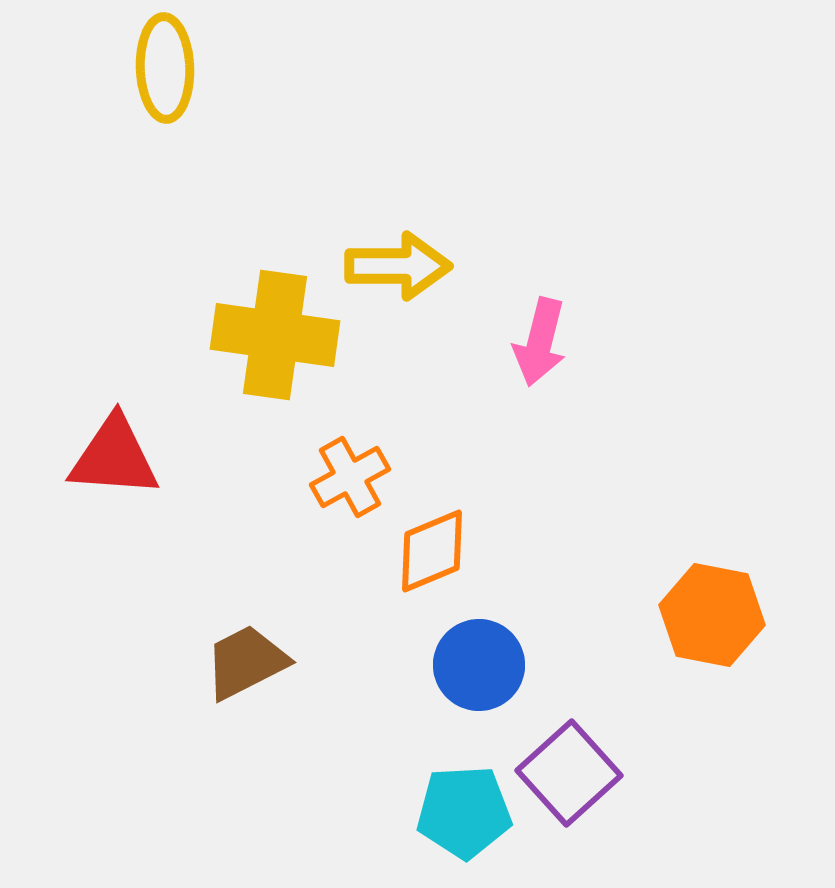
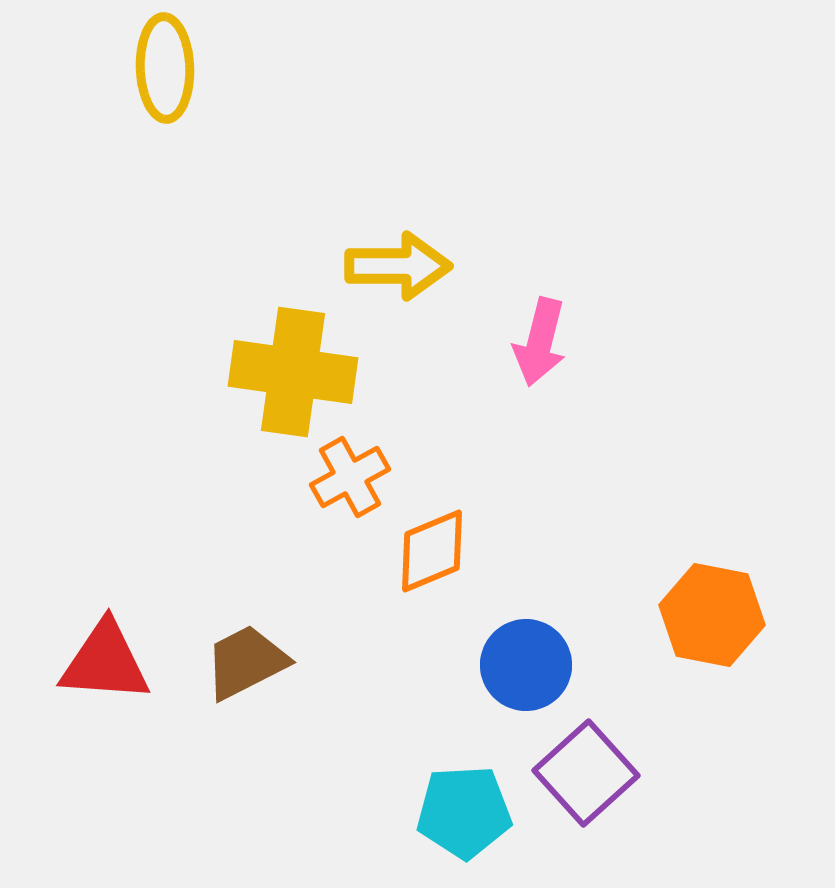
yellow cross: moved 18 px right, 37 px down
red triangle: moved 9 px left, 205 px down
blue circle: moved 47 px right
purple square: moved 17 px right
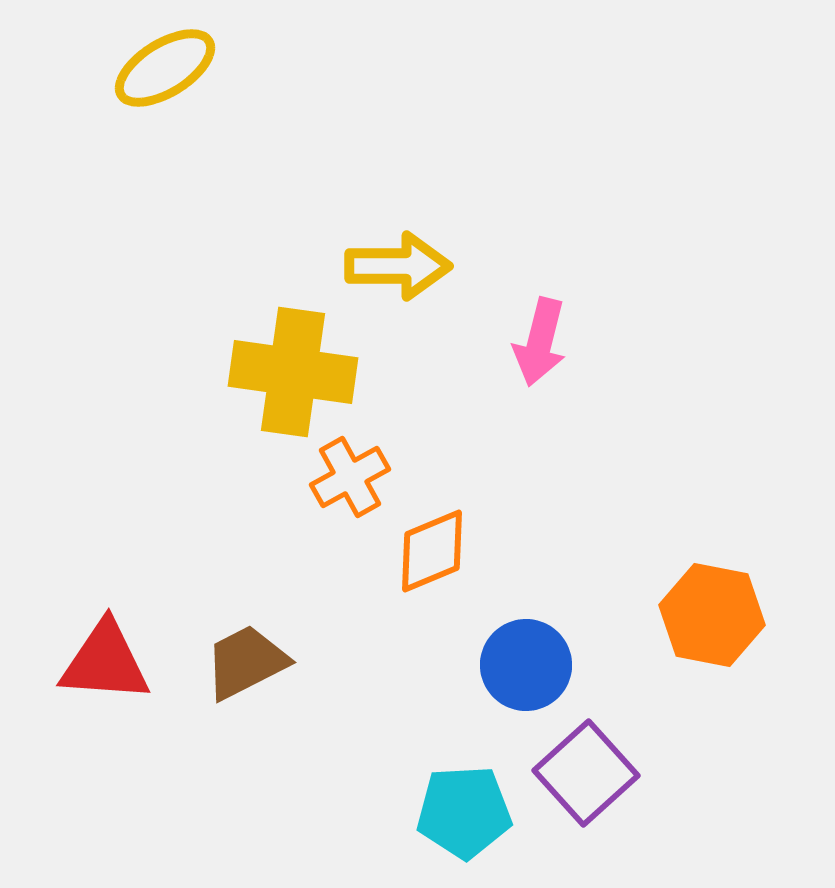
yellow ellipse: rotated 60 degrees clockwise
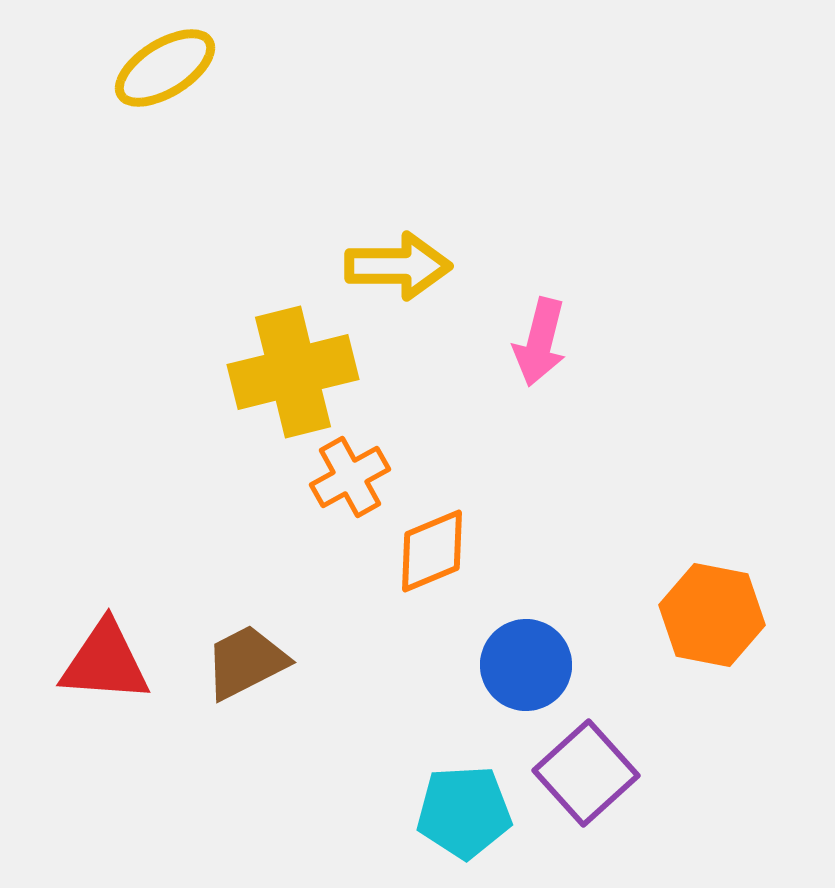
yellow cross: rotated 22 degrees counterclockwise
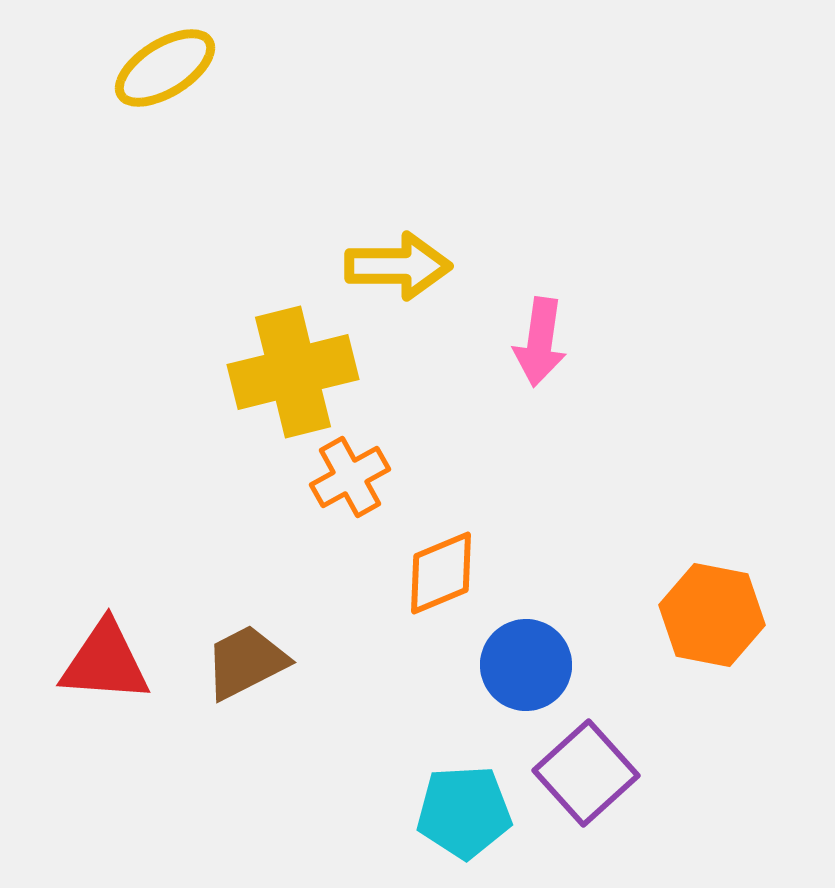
pink arrow: rotated 6 degrees counterclockwise
orange diamond: moved 9 px right, 22 px down
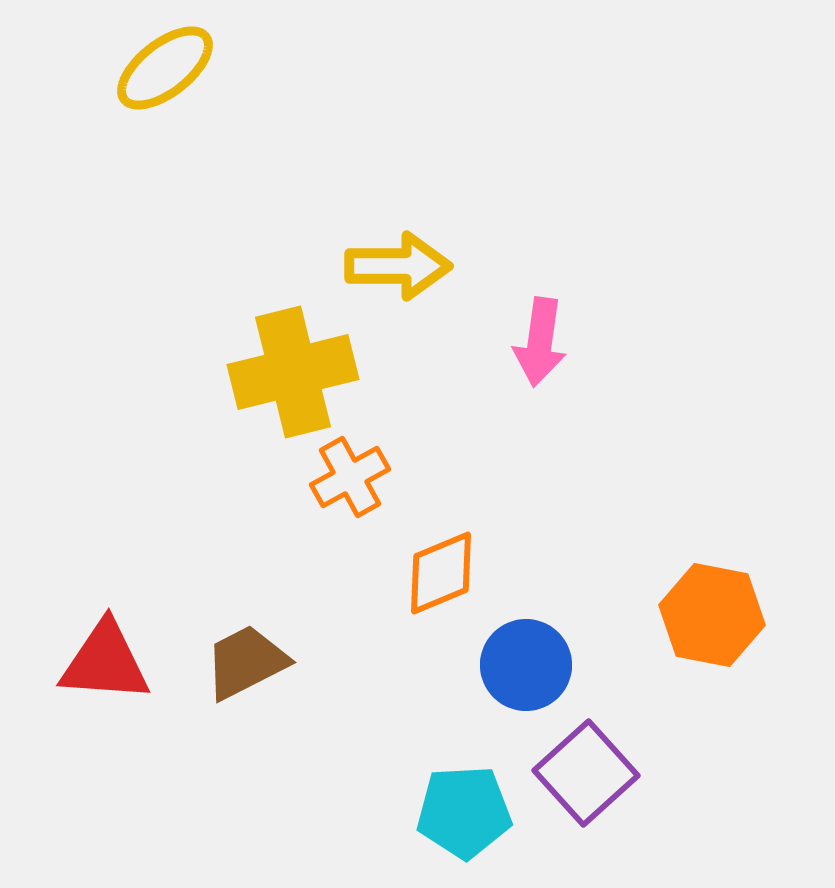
yellow ellipse: rotated 6 degrees counterclockwise
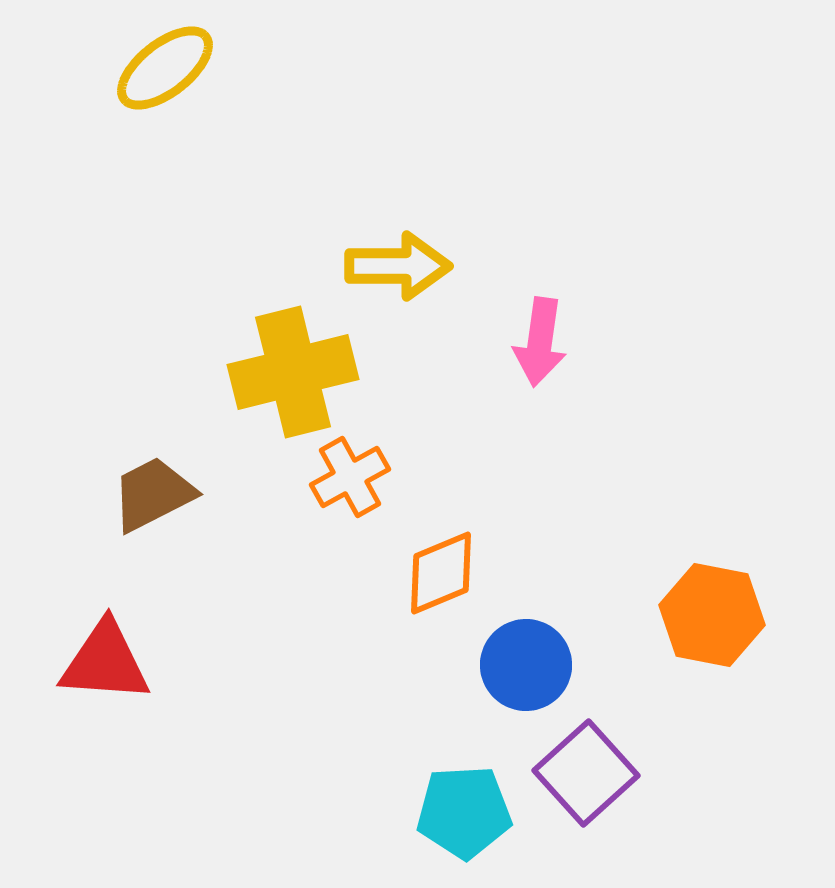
brown trapezoid: moved 93 px left, 168 px up
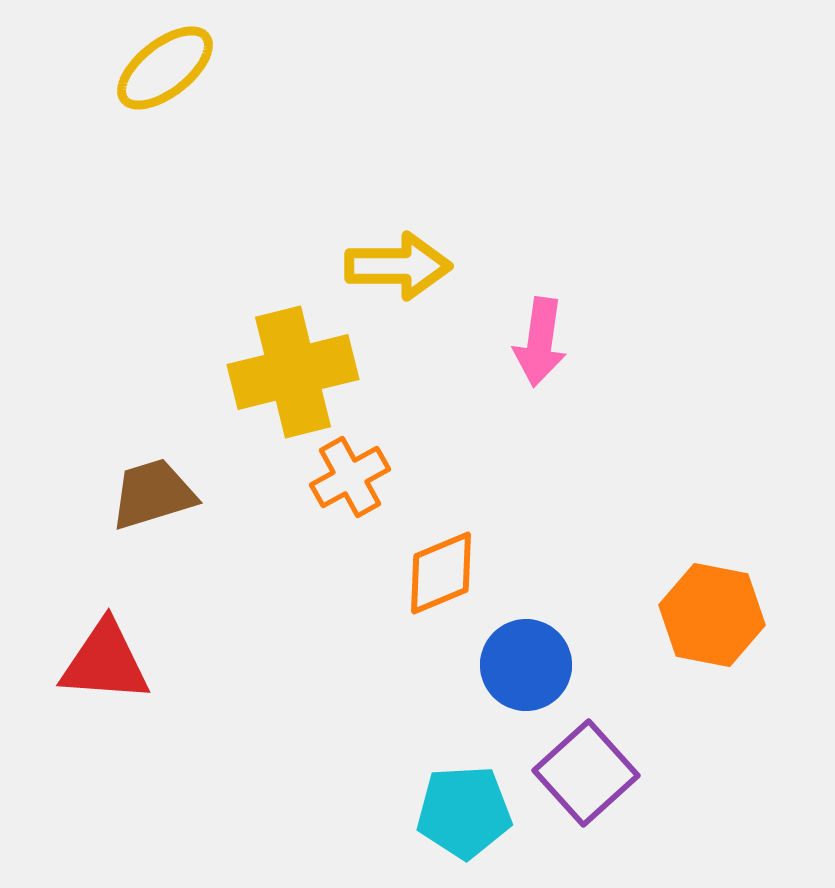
brown trapezoid: rotated 10 degrees clockwise
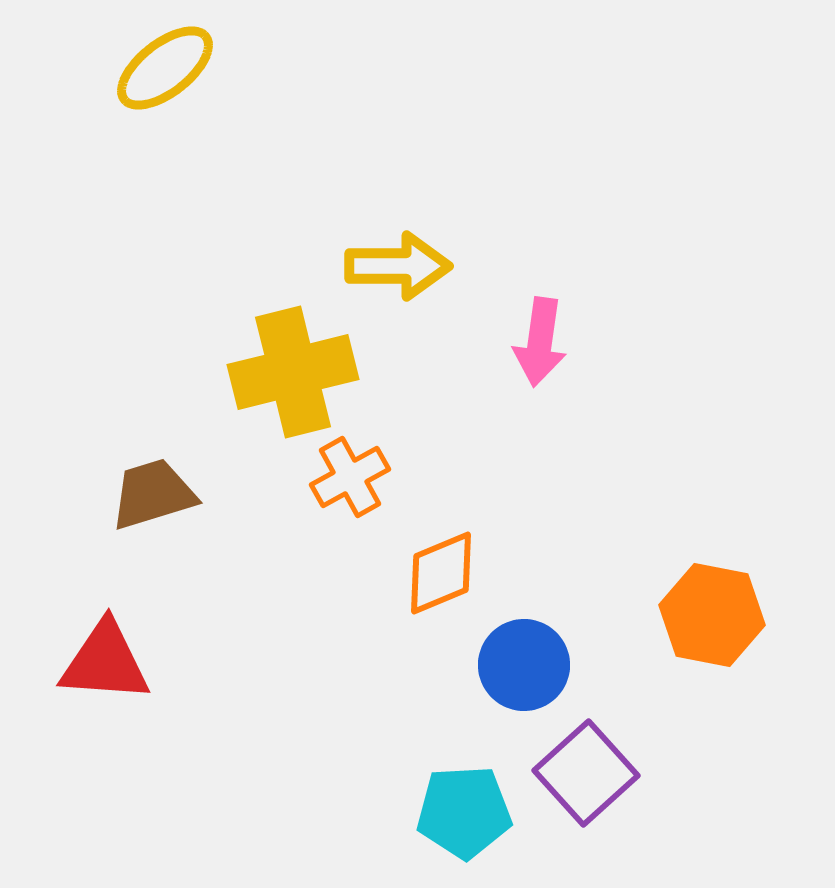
blue circle: moved 2 px left
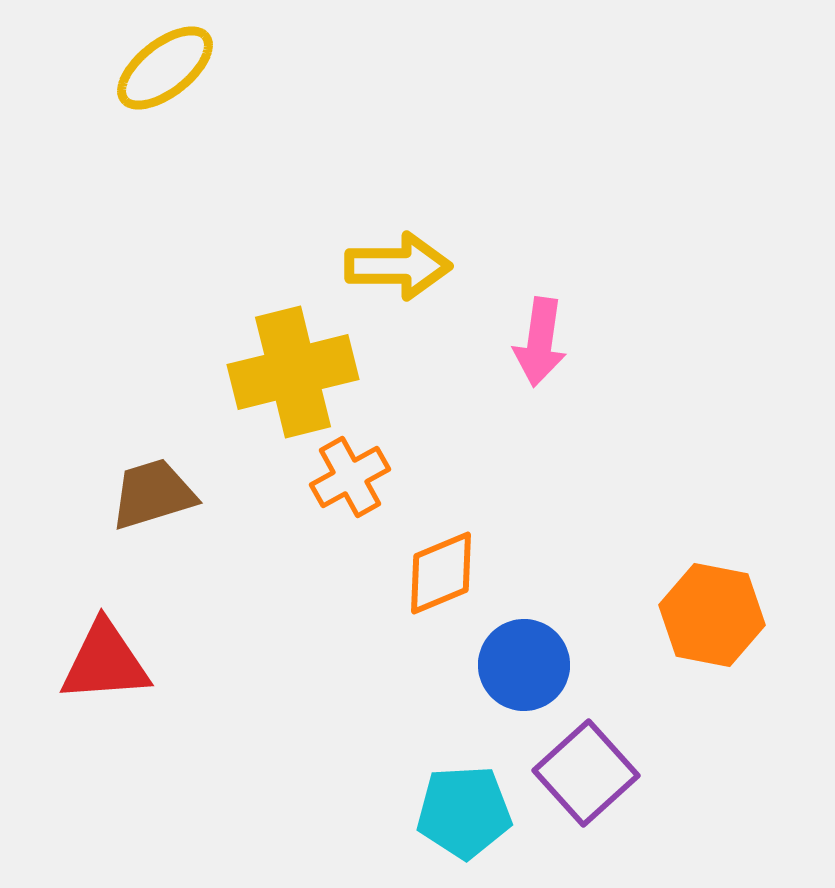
red triangle: rotated 8 degrees counterclockwise
